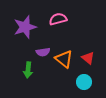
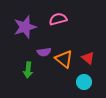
purple semicircle: moved 1 px right
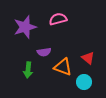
orange triangle: moved 1 px left, 8 px down; rotated 18 degrees counterclockwise
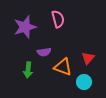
pink semicircle: rotated 90 degrees clockwise
red triangle: rotated 32 degrees clockwise
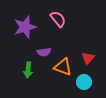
pink semicircle: rotated 24 degrees counterclockwise
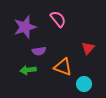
purple semicircle: moved 5 px left, 1 px up
red triangle: moved 10 px up
green arrow: rotated 77 degrees clockwise
cyan circle: moved 2 px down
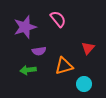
orange triangle: moved 1 px right, 1 px up; rotated 36 degrees counterclockwise
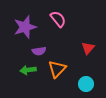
orange triangle: moved 7 px left, 3 px down; rotated 30 degrees counterclockwise
cyan circle: moved 2 px right
